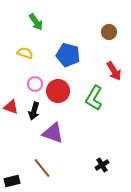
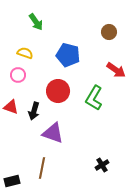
red arrow: moved 2 px right, 1 px up; rotated 24 degrees counterclockwise
pink circle: moved 17 px left, 9 px up
brown line: rotated 50 degrees clockwise
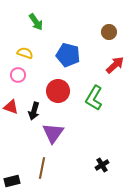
red arrow: moved 1 px left, 5 px up; rotated 78 degrees counterclockwise
purple triangle: rotated 45 degrees clockwise
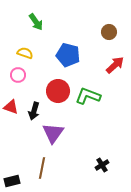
green L-shape: moved 6 px left, 2 px up; rotated 80 degrees clockwise
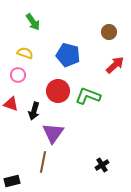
green arrow: moved 3 px left
red triangle: moved 3 px up
brown line: moved 1 px right, 6 px up
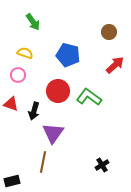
green L-shape: moved 1 px right, 1 px down; rotated 15 degrees clockwise
